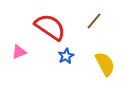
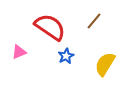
yellow semicircle: rotated 120 degrees counterclockwise
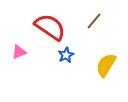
blue star: moved 1 px up
yellow semicircle: moved 1 px right, 1 px down
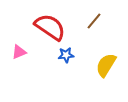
blue star: rotated 21 degrees clockwise
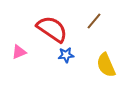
red semicircle: moved 2 px right, 2 px down
yellow semicircle: rotated 55 degrees counterclockwise
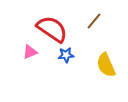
pink triangle: moved 11 px right
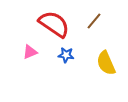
red semicircle: moved 2 px right, 5 px up
blue star: rotated 14 degrees clockwise
yellow semicircle: moved 2 px up
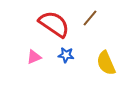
brown line: moved 4 px left, 3 px up
pink triangle: moved 4 px right, 5 px down
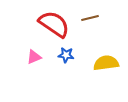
brown line: rotated 36 degrees clockwise
yellow semicircle: rotated 105 degrees clockwise
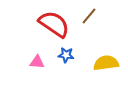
brown line: moved 1 px left, 2 px up; rotated 36 degrees counterclockwise
pink triangle: moved 3 px right, 5 px down; rotated 28 degrees clockwise
